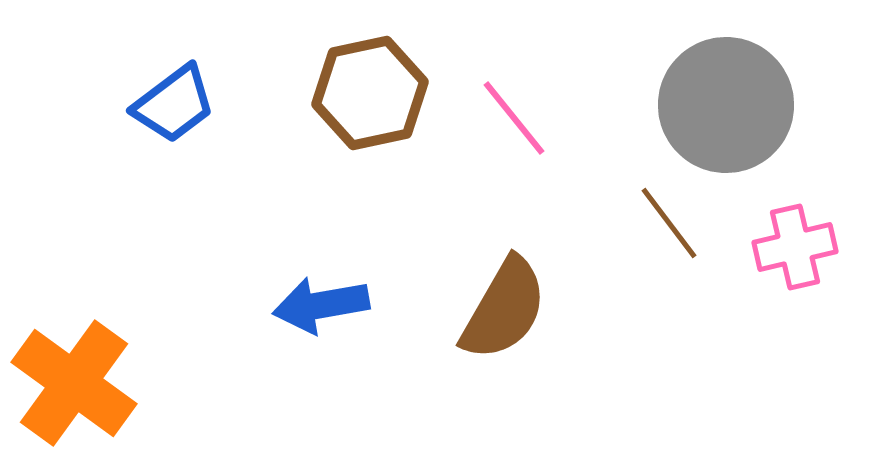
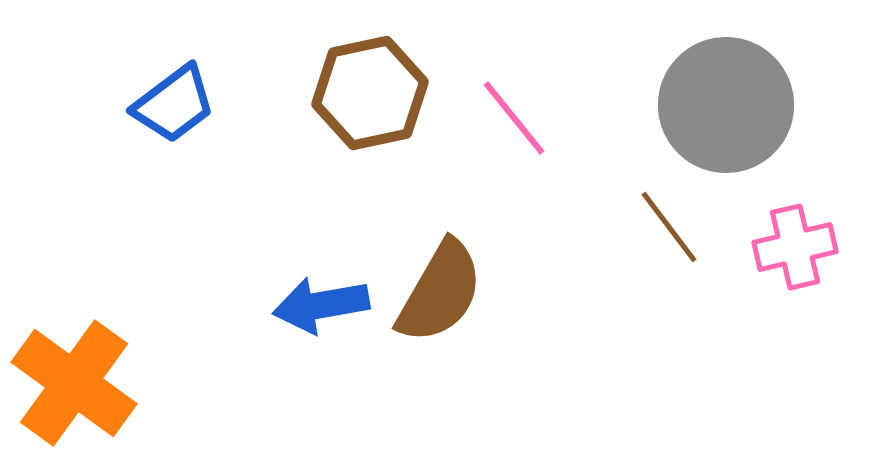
brown line: moved 4 px down
brown semicircle: moved 64 px left, 17 px up
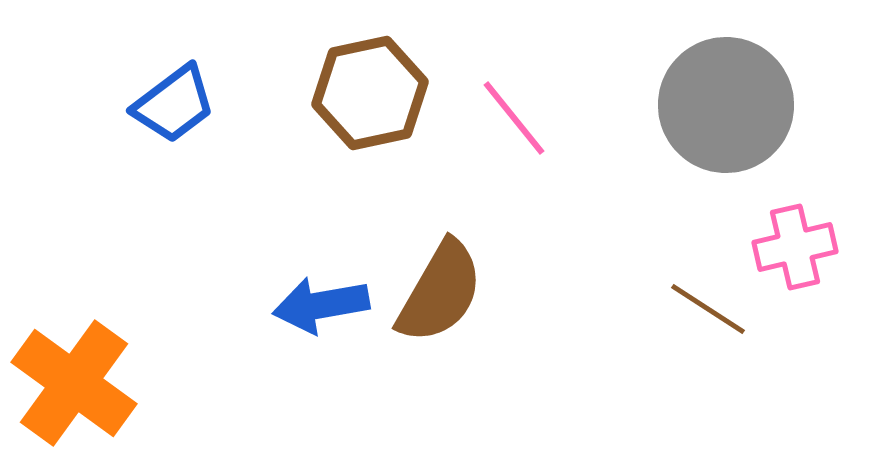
brown line: moved 39 px right, 82 px down; rotated 20 degrees counterclockwise
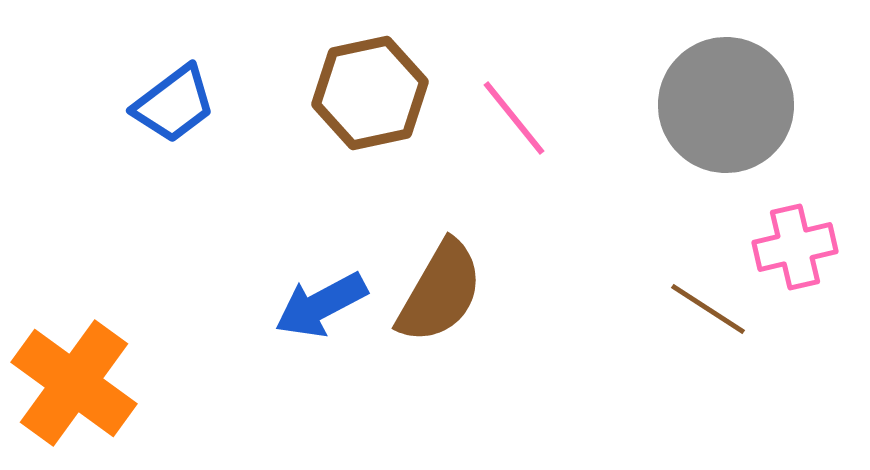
blue arrow: rotated 18 degrees counterclockwise
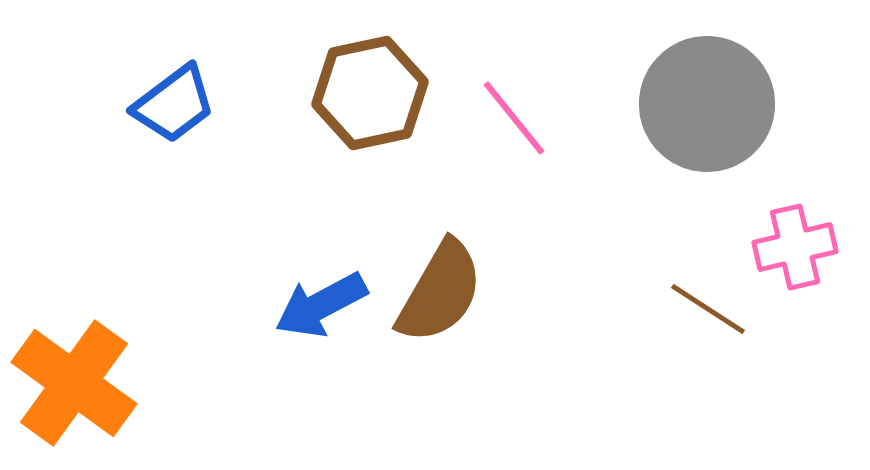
gray circle: moved 19 px left, 1 px up
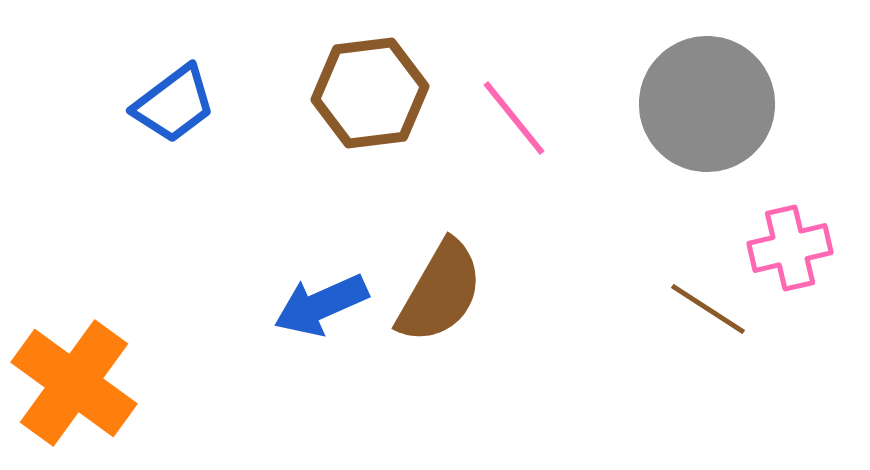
brown hexagon: rotated 5 degrees clockwise
pink cross: moved 5 px left, 1 px down
blue arrow: rotated 4 degrees clockwise
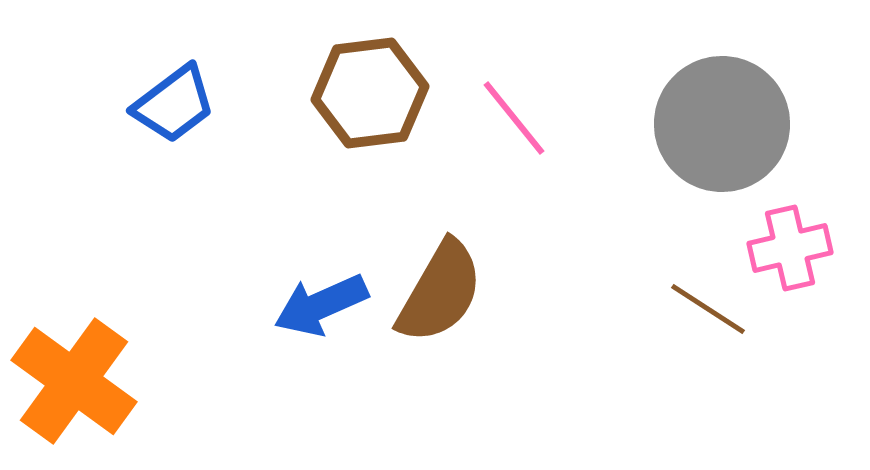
gray circle: moved 15 px right, 20 px down
orange cross: moved 2 px up
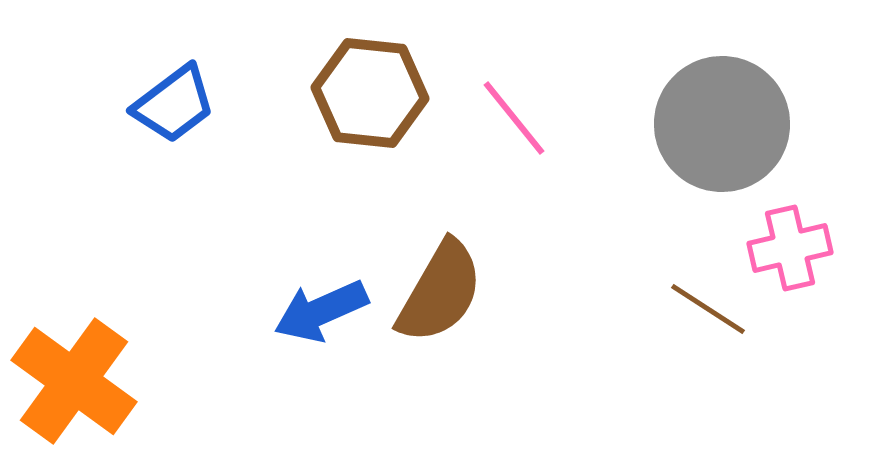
brown hexagon: rotated 13 degrees clockwise
blue arrow: moved 6 px down
